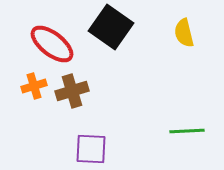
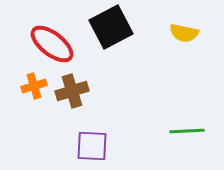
black square: rotated 27 degrees clockwise
yellow semicircle: rotated 64 degrees counterclockwise
purple square: moved 1 px right, 3 px up
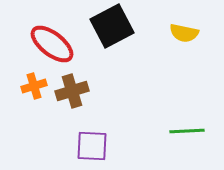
black square: moved 1 px right, 1 px up
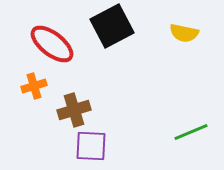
brown cross: moved 2 px right, 19 px down
green line: moved 4 px right, 1 px down; rotated 20 degrees counterclockwise
purple square: moved 1 px left
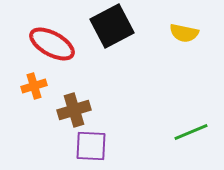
red ellipse: rotated 9 degrees counterclockwise
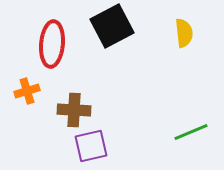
yellow semicircle: rotated 108 degrees counterclockwise
red ellipse: rotated 66 degrees clockwise
orange cross: moved 7 px left, 5 px down
brown cross: rotated 20 degrees clockwise
purple square: rotated 16 degrees counterclockwise
